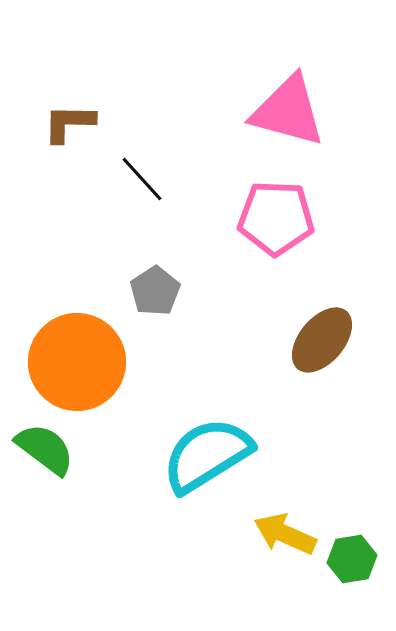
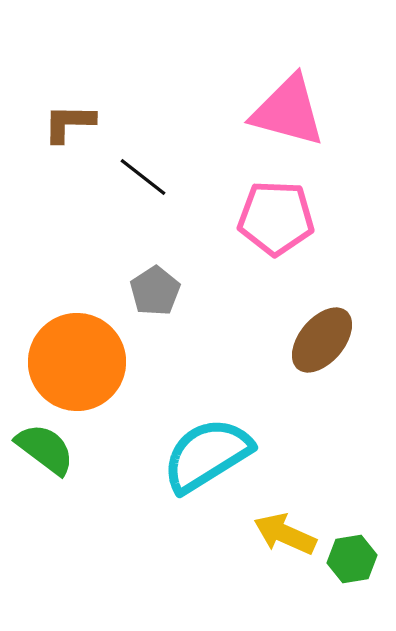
black line: moved 1 px right, 2 px up; rotated 10 degrees counterclockwise
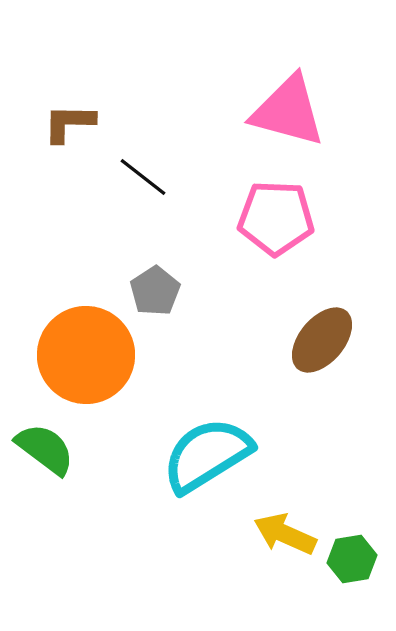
orange circle: moved 9 px right, 7 px up
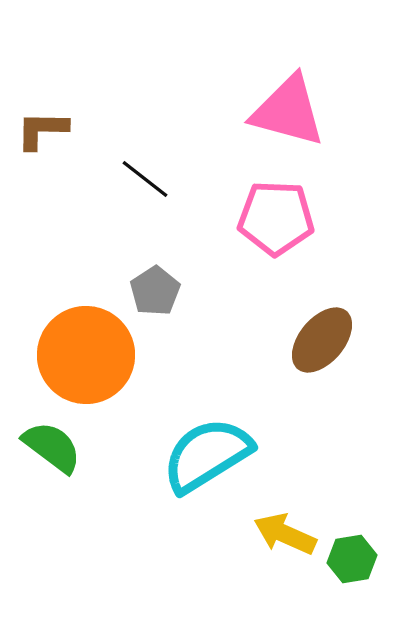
brown L-shape: moved 27 px left, 7 px down
black line: moved 2 px right, 2 px down
green semicircle: moved 7 px right, 2 px up
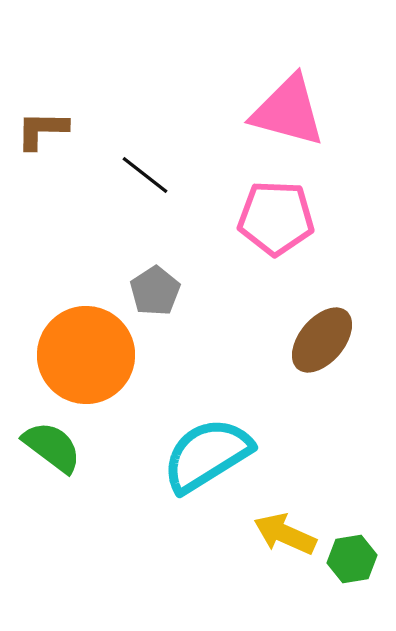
black line: moved 4 px up
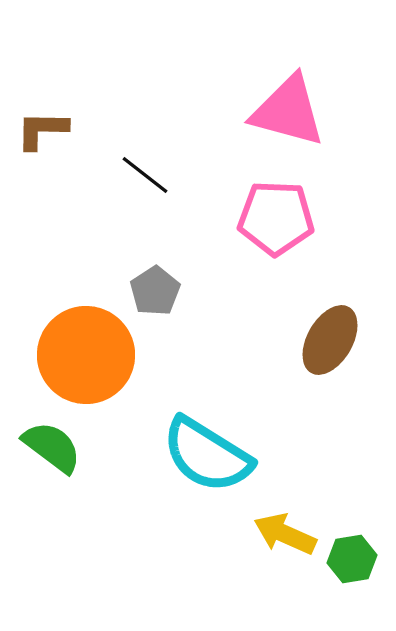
brown ellipse: moved 8 px right; rotated 10 degrees counterclockwise
cyan semicircle: rotated 116 degrees counterclockwise
